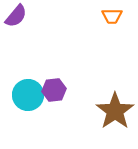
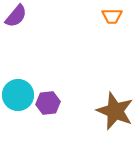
purple hexagon: moved 6 px left, 13 px down
cyan circle: moved 10 px left
brown star: rotated 15 degrees counterclockwise
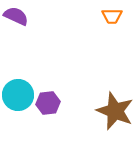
purple semicircle: rotated 105 degrees counterclockwise
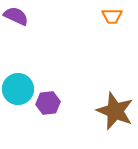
cyan circle: moved 6 px up
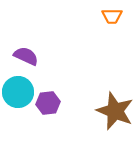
purple semicircle: moved 10 px right, 40 px down
cyan circle: moved 3 px down
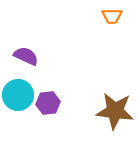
cyan circle: moved 3 px down
brown star: rotated 15 degrees counterclockwise
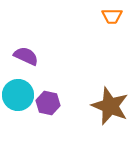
purple hexagon: rotated 20 degrees clockwise
brown star: moved 5 px left, 5 px up; rotated 15 degrees clockwise
